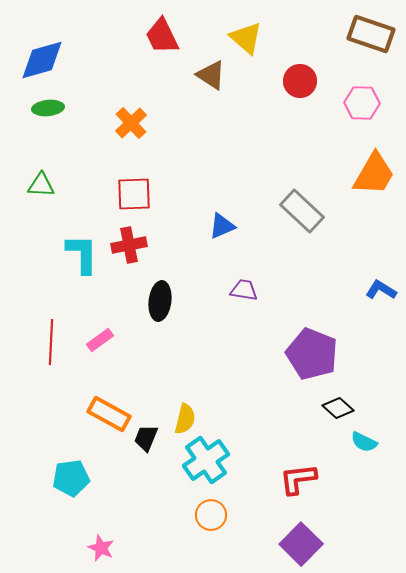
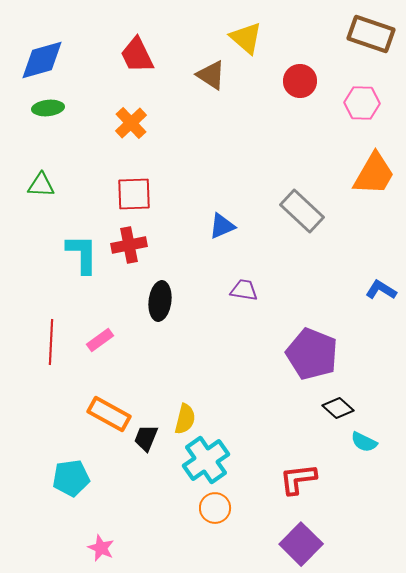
red trapezoid: moved 25 px left, 19 px down
orange circle: moved 4 px right, 7 px up
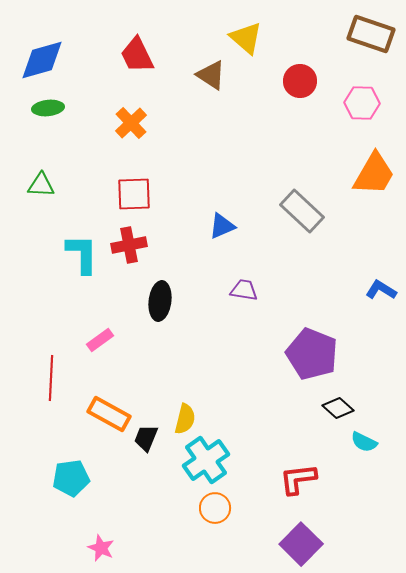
red line: moved 36 px down
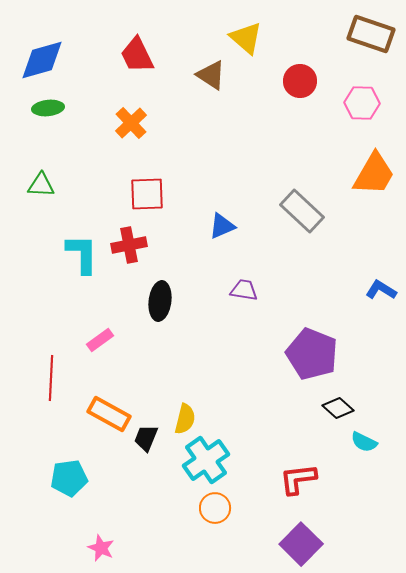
red square: moved 13 px right
cyan pentagon: moved 2 px left
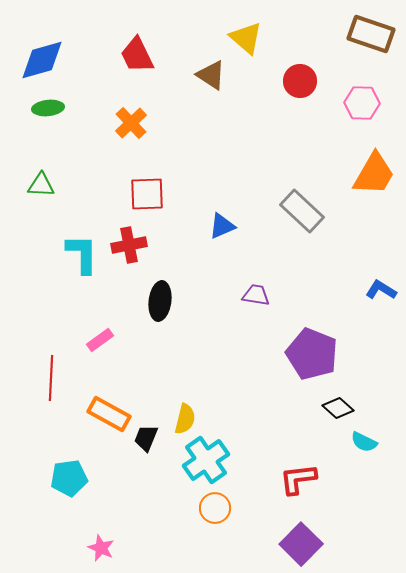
purple trapezoid: moved 12 px right, 5 px down
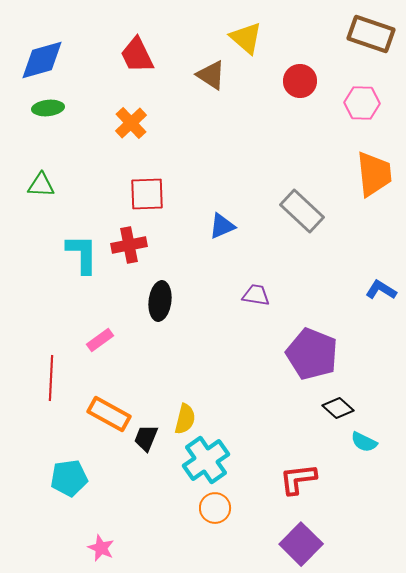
orange trapezoid: rotated 36 degrees counterclockwise
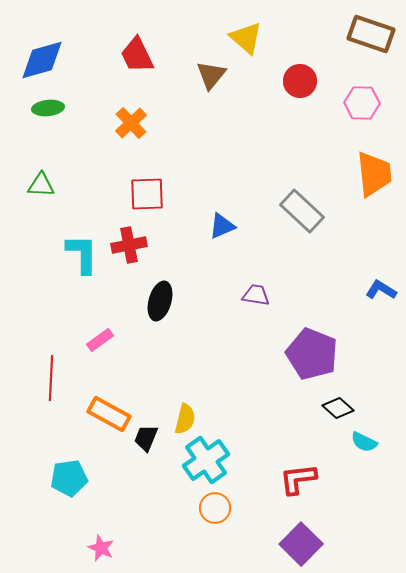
brown triangle: rotated 36 degrees clockwise
black ellipse: rotated 9 degrees clockwise
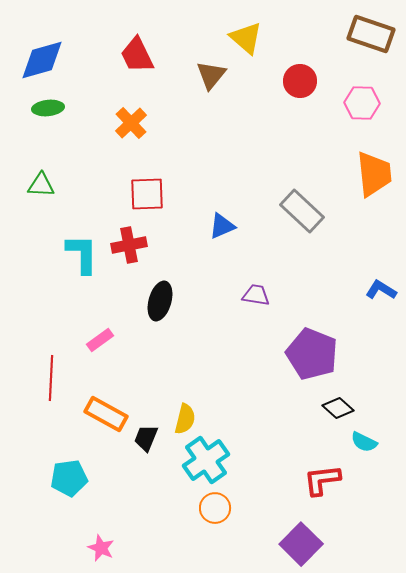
orange rectangle: moved 3 px left
red L-shape: moved 24 px right, 1 px down
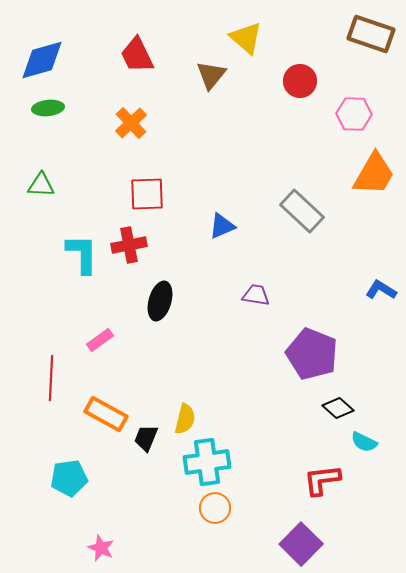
pink hexagon: moved 8 px left, 11 px down
orange trapezoid: rotated 36 degrees clockwise
cyan cross: moved 1 px right, 2 px down; rotated 27 degrees clockwise
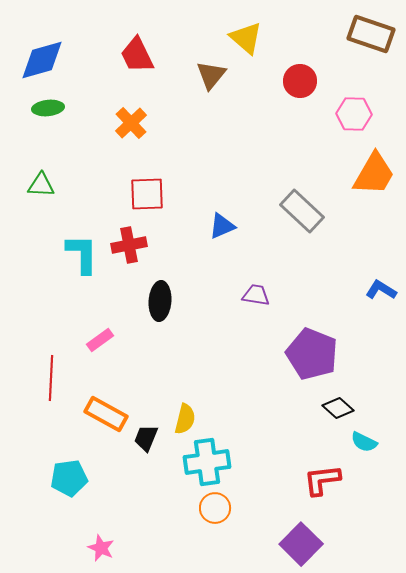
black ellipse: rotated 12 degrees counterclockwise
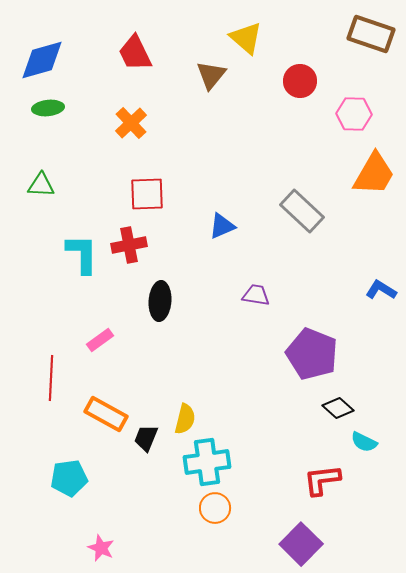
red trapezoid: moved 2 px left, 2 px up
